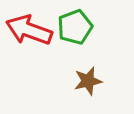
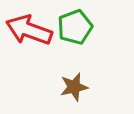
brown star: moved 14 px left, 6 px down
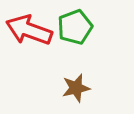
brown star: moved 2 px right, 1 px down
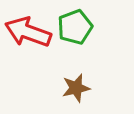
red arrow: moved 1 px left, 2 px down
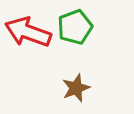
brown star: rotated 8 degrees counterclockwise
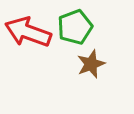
brown star: moved 15 px right, 24 px up
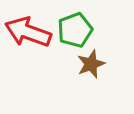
green pentagon: moved 3 px down
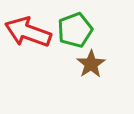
brown star: rotated 12 degrees counterclockwise
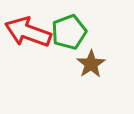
green pentagon: moved 6 px left, 2 px down
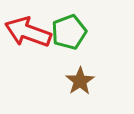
brown star: moved 11 px left, 17 px down
